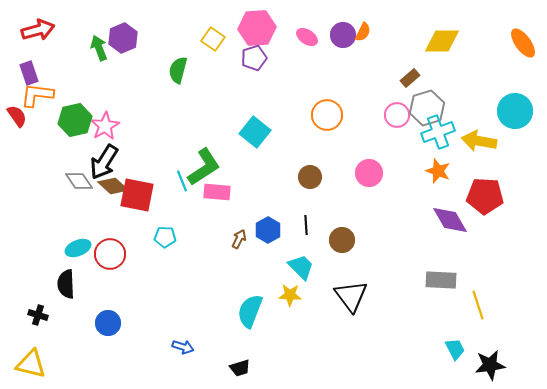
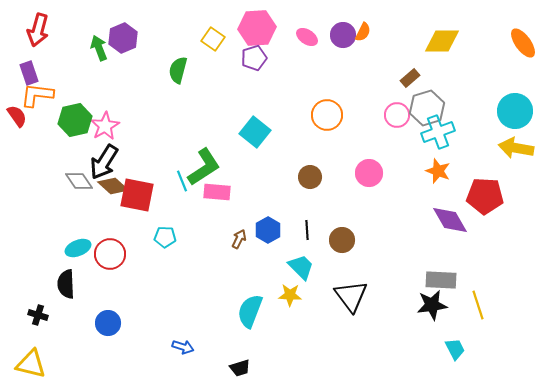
red arrow at (38, 30): rotated 120 degrees clockwise
yellow arrow at (479, 141): moved 37 px right, 7 px down
black line at (306, 225): moved 1 px right, 5 px down
black star at (490, 365): moved 58 px left, 60 px up
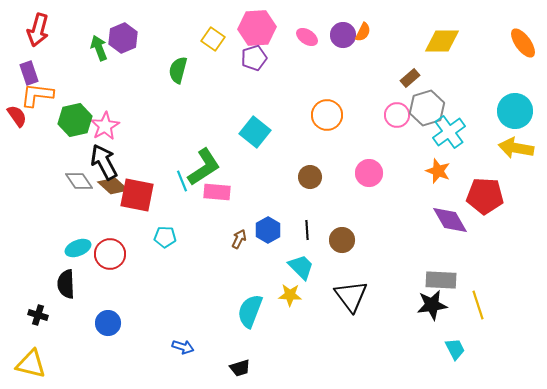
cyan cross at (438, 132): moved 11 px right; rotated 16 degrees counterclockwise
black arrow at (104, 162): rotated 120 degrees clockwise
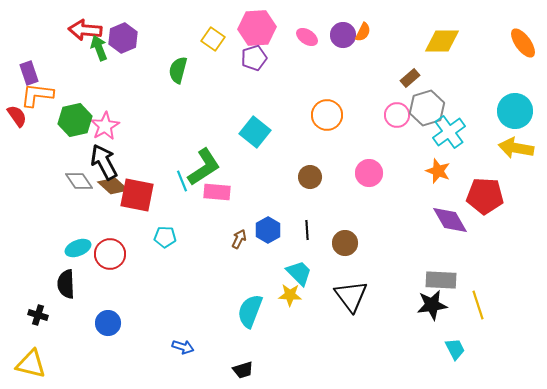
red arrow at (38, 30): moved 47 px right; rotated 80 degrees clockwise
brown circle at (342, 240): moved 3 px right, 3 px down
cyan trapezoid at (301, 267): moved 2 px left, 6 px down
black trapezoid at (240, 368): moved 3 px right, 2 px down
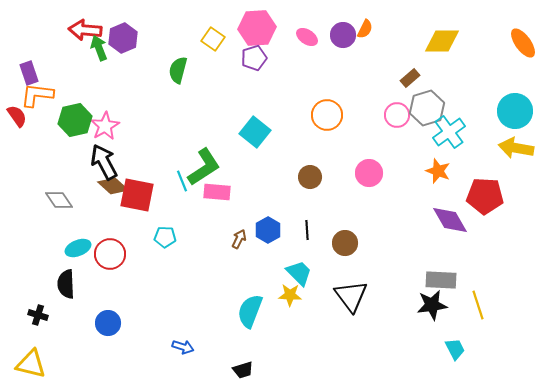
orange semicircle at (363, 32): moved 2 px right, 3 px up
gray diamond at (79, 181): moved 20 px left, 19 px down
